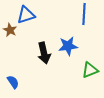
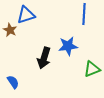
black arrow: moved 5 px down; rotated 30 degrees clockwise
green triangle: moved 2 px right, 1 px up
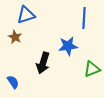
blue line: moved 4 px down
brown star: moved 5 px right, 7 px down
black arrow: moved 1 px left, 5 px down
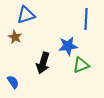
blue line: moved 2 px right, 1 px down
green triangle: moved 11 px left, 4 px up
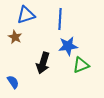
blue line: moved 26 px left
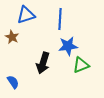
brown star: moved 3 px left
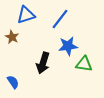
blue line: rotated 35 degrees clockwise
green triangle: moved 3 px right, 1 px up; rotated 30 degrees clockwise
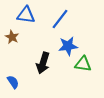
blue triangle: rotated 24 degrees clockwise
green triangle: moved 1 px left
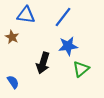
blue line: moved 3 px right, 2 px up
green triangle: moved 2 px left, 5 px down; rotated 48 degrees counterclockwise
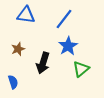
blue line: moved 1 px right, 2 px down
brown star: moved 6 px right, 12 px down; rotated 24 degrees clockwise
blue star: rotated 24 degrees counterclockwise
blue semicircle: rotated 16 degrees clockwise
